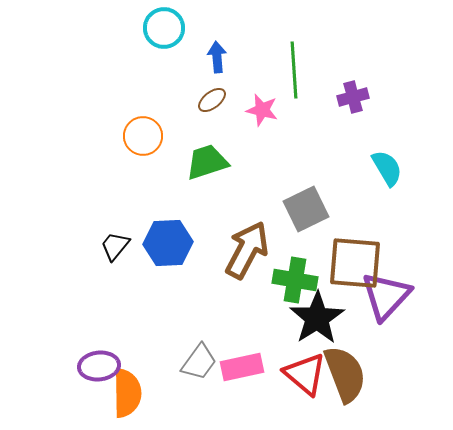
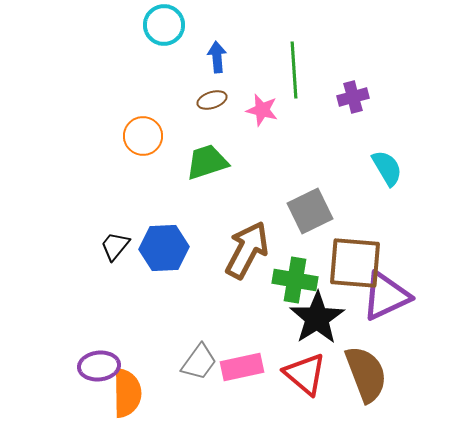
cyan circle: moved 3 px up
brown ellipse: rotated 20 degrees clockwise
gray square: moved 4 px right, 2 px down
blue hexagon: moved 4 px left, 5 px down
purple triangle: rotated 22 degrees clockwise
brown semicircle: moved 21 px right
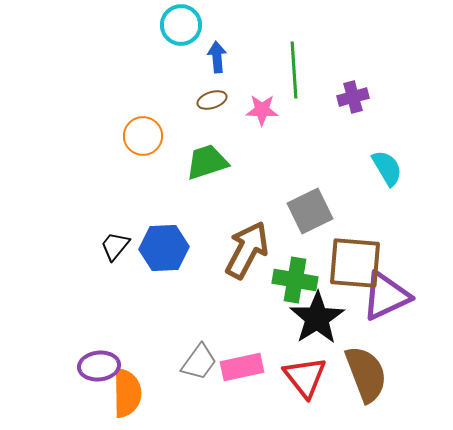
cyan circle: moved 17 px right
pink star: rotated 12 degrees counterclockwise
red triangle: moved 3 px down; rotated 12 degrees clockwise
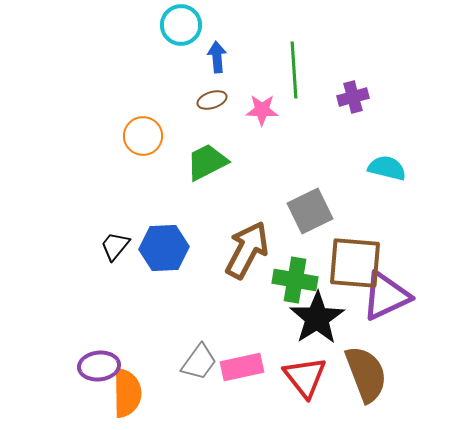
green trapezoid: rotated 9 degrees counterclockwise
cyan semicircle: rotated 45 degrees counterclockwise
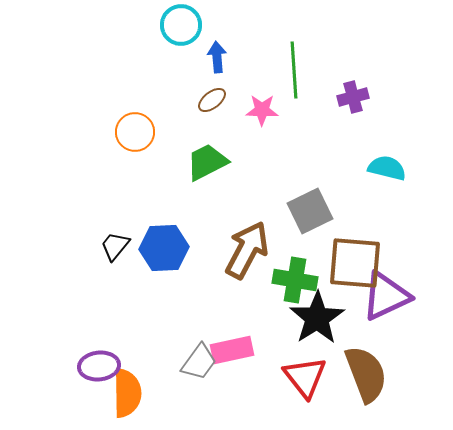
brown ellipse: rotated 20 degrees counterclockwise
orange circle: moved 8 px left, 4 px up
pink rectangle: moved 10 px left, 17 px up
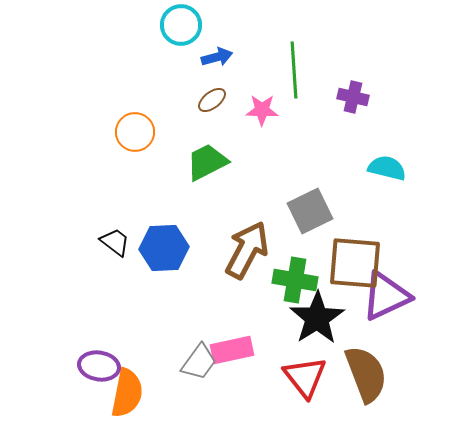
blue arrow: rotated 80 degrees clockwise
purple cross: rotated 28 degrees clockwise
black trapezoid: moved 4 px up; rotated 88 degrees clockwise
purple ellipse: rotated 15 degrees clockwise
orange semicircle: rotated 12 degrees clockwise
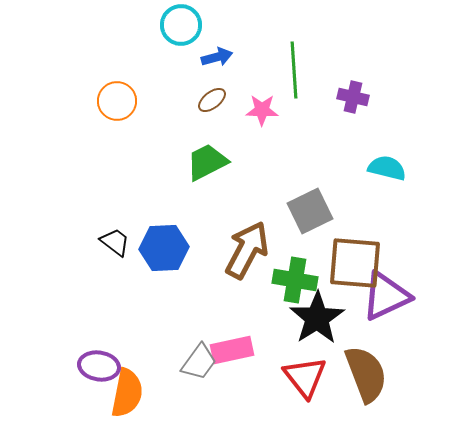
orange circle: moved 18 px left, 31 px up
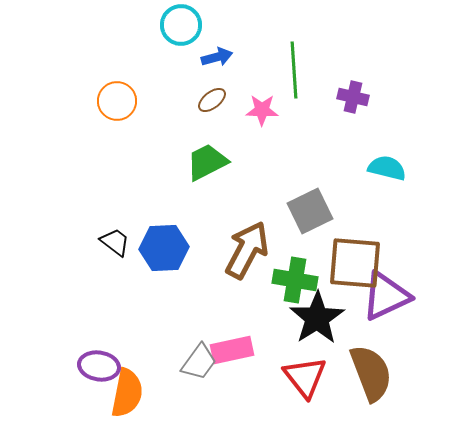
brown semicircle: moved 5 px right, 1 px up
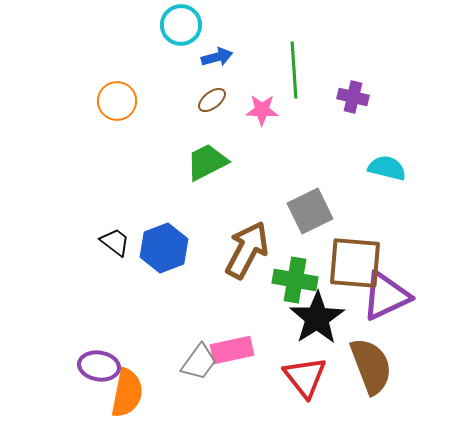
blue hexagon: rotated 18 degrees counterclockwise
brown semicircle: moved 7 px up
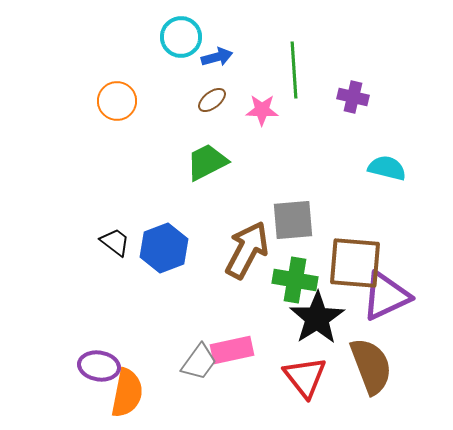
cyan circle: moved 12 px down
gray square: moved 17 px left, 9 px down; rotated 21 degrees clockwise
